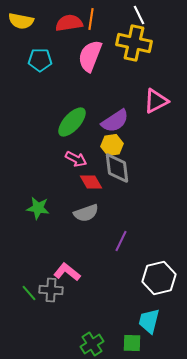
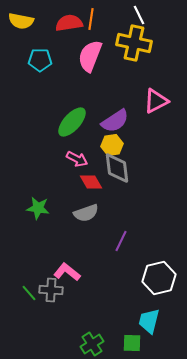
pink arrow: moved 1 px right
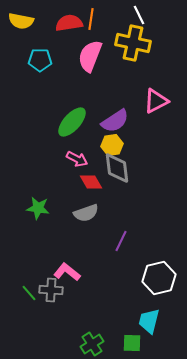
yellow cross: moved 1 px left
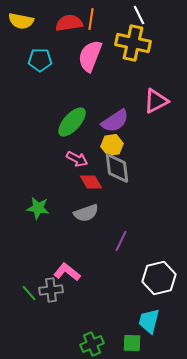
gray cross: rotated 10 degrees counterclockwise
green cross: rotated 10 degrees clockwise
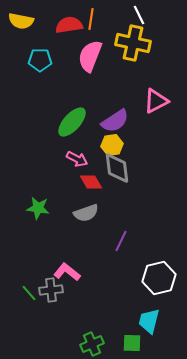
red semicircle: moved 2 px down
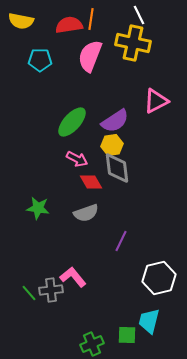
pink L-shape: moved 6 px right, 5 px down; rotated 12 degrees clockwise
green square: moved 5 px left, 8 px up
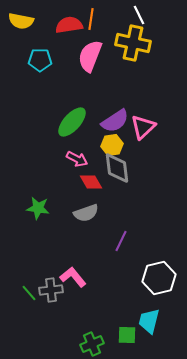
pink triangle: moved 13 px left, 26 px down; rotated 16 degrees counterclockwise
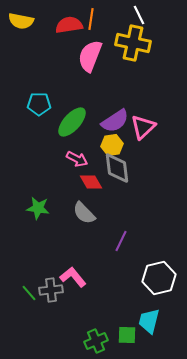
cyan pentagon: moved 1 px left, 44 px down
gray semicircle: moved 2 px left; rotated 65 degrees clockwise
green cross: moved 4 px right, 3 px up
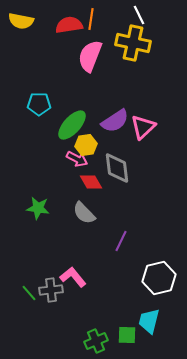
green ellipse: moved 3 px down
yellow hexagon: moved 26 px left
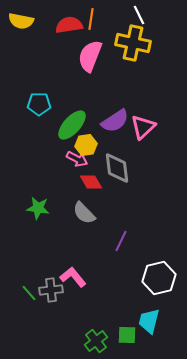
green cross: rotated 15 degrees counterclockwise
